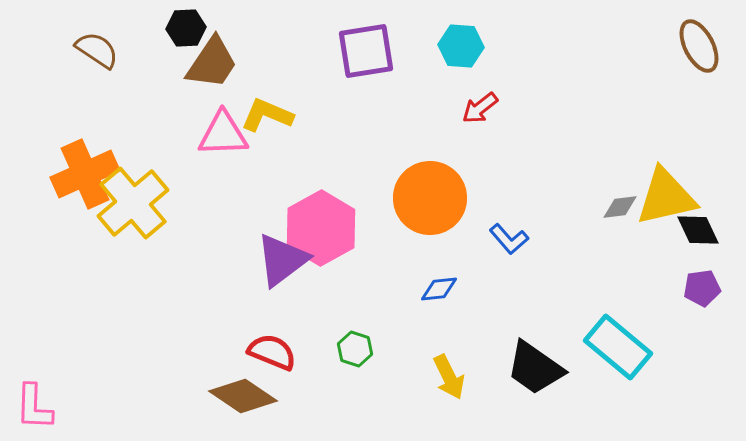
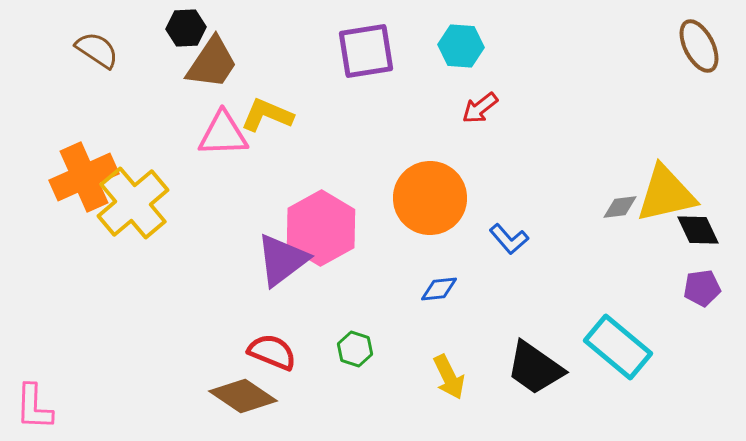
orange cross: moved 1 px left, 3 px down
yellow triangle: moved 3 px up
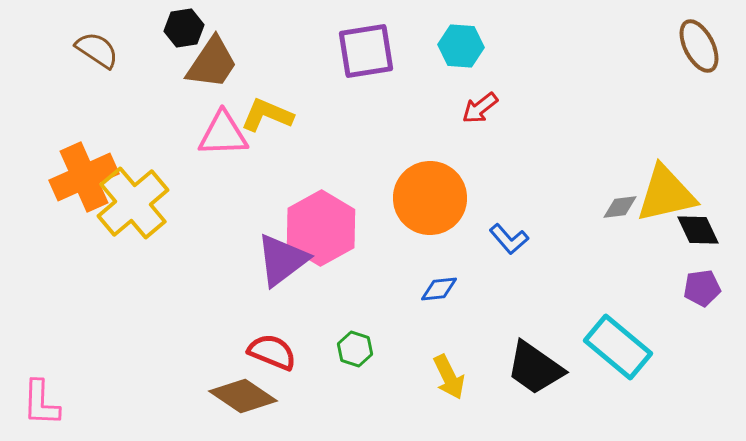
black hexagon: moved 2 px left; rotated 6 degrees counterclockwise
pink L-shape: moved 7 px right, 4 px up
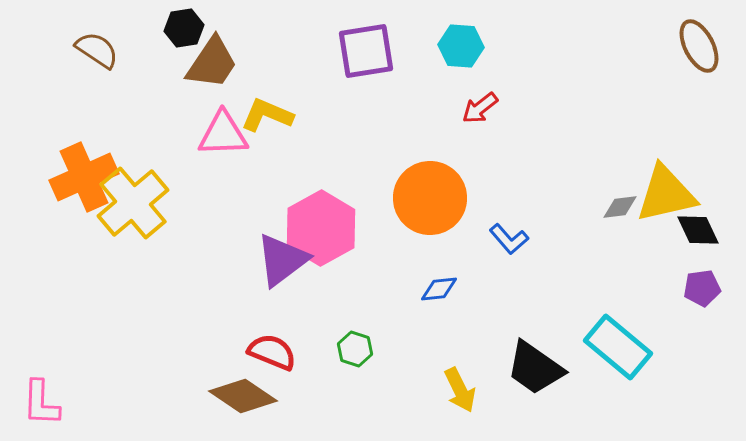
yellow arrow: moved 11 px right, 13 px down
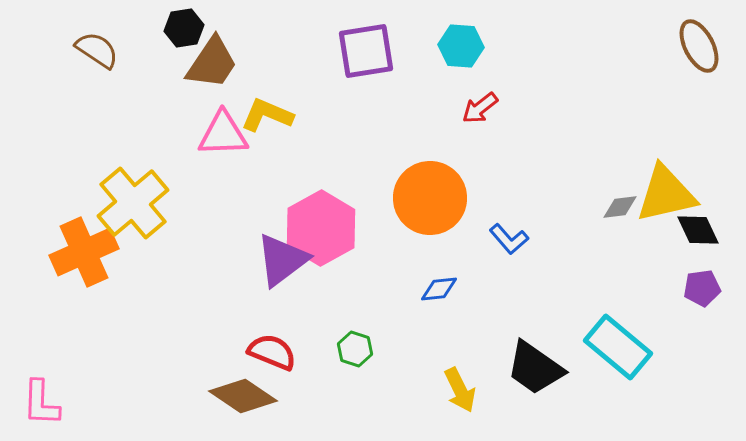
orange cross: moved 75 px down
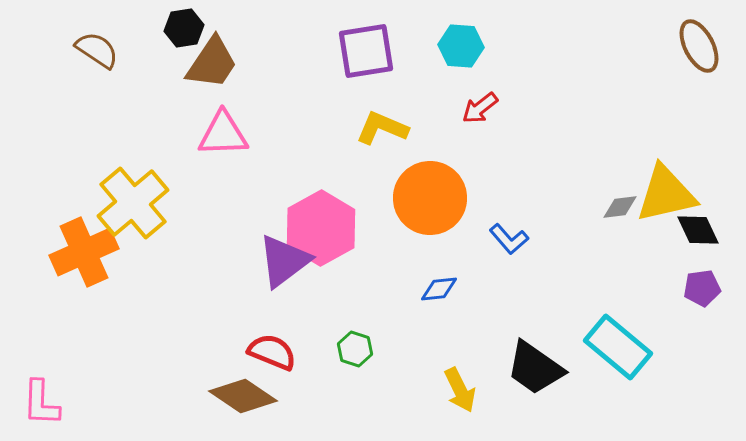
yellow L-shape: moved 115 px right, 13 px down
purple triangle: moved 2 px right, 1 px down
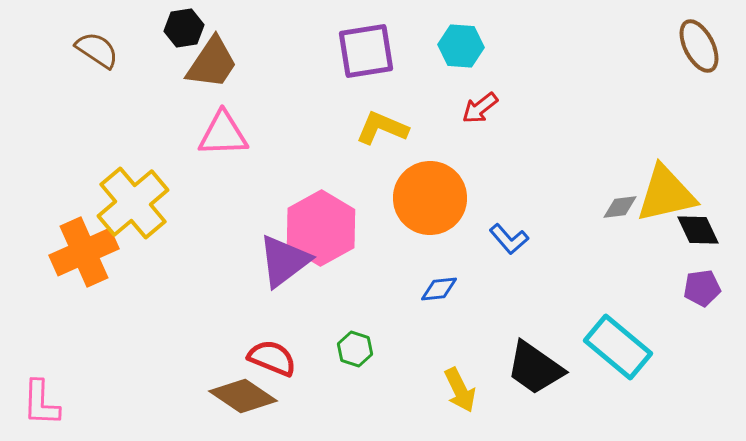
red semicircle: moved 6 px down
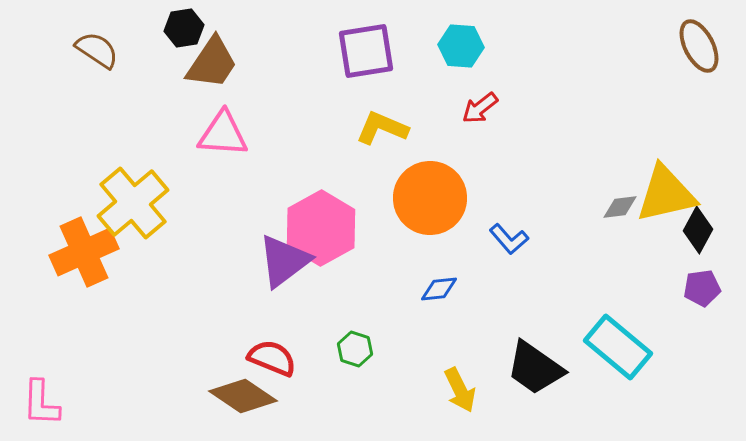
pink triangle: rotated 6 degrees clockwise
black diamond: rotated 54 degrees clockwise
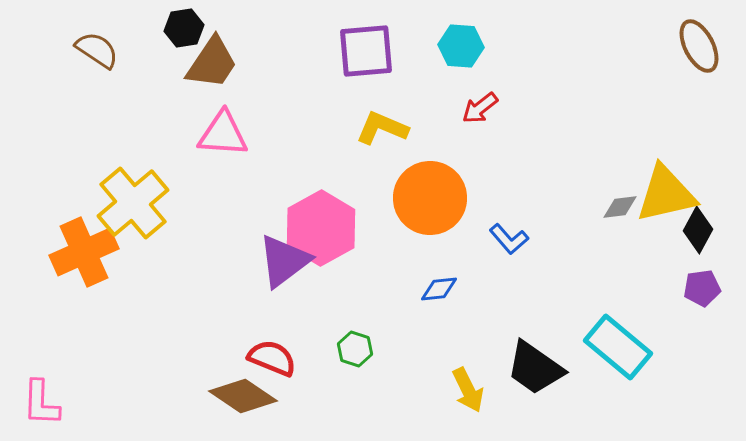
purple square: rotated 4 degrees clockwise
yellow arrow: moved 8 px right
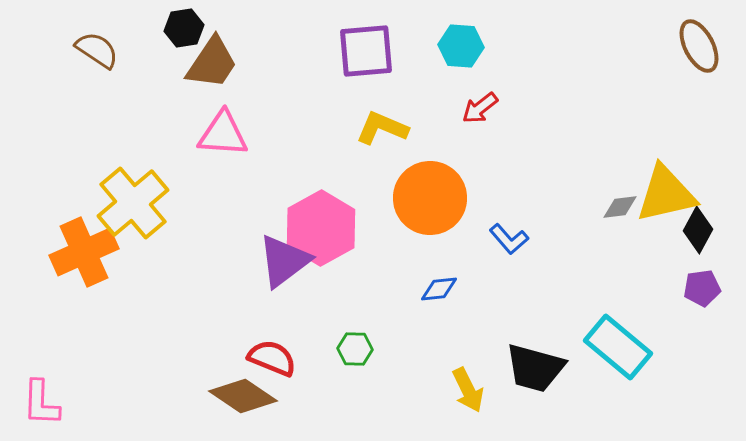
green hexagon: rotated 16 degrees counterclockwise
black trapezoid: rotated 20 degrees counterclockwise
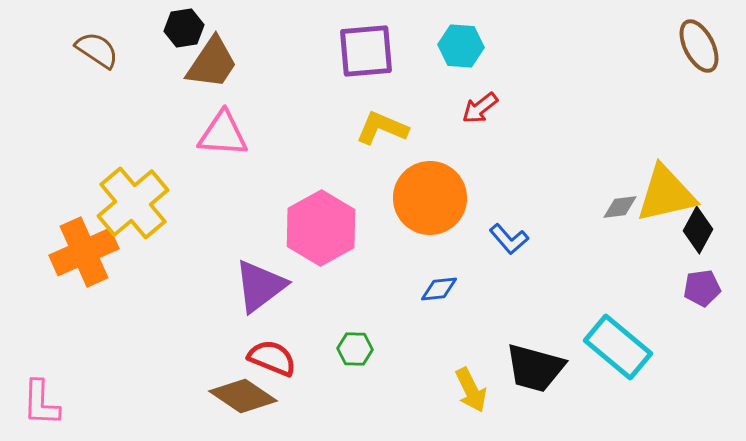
purple triangle: moved 24 px left, 25 px down
yellow arrow: moved 3 px right
